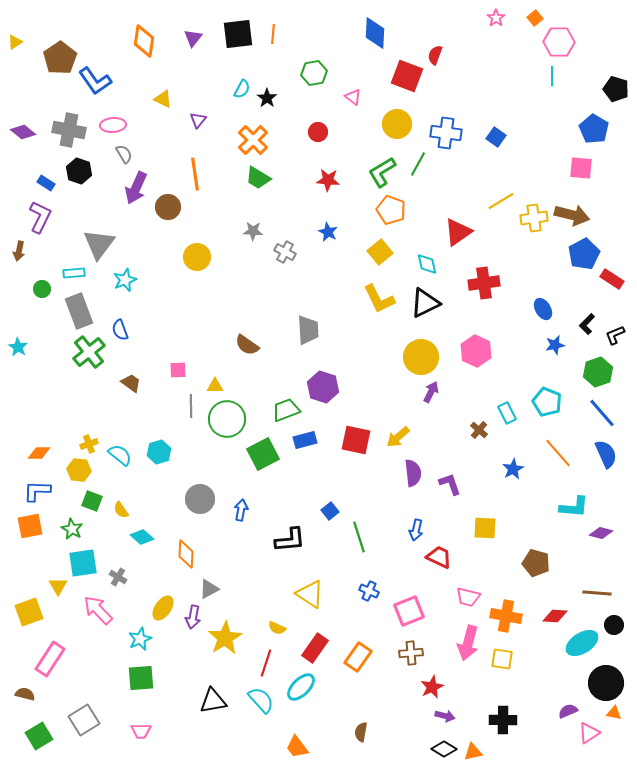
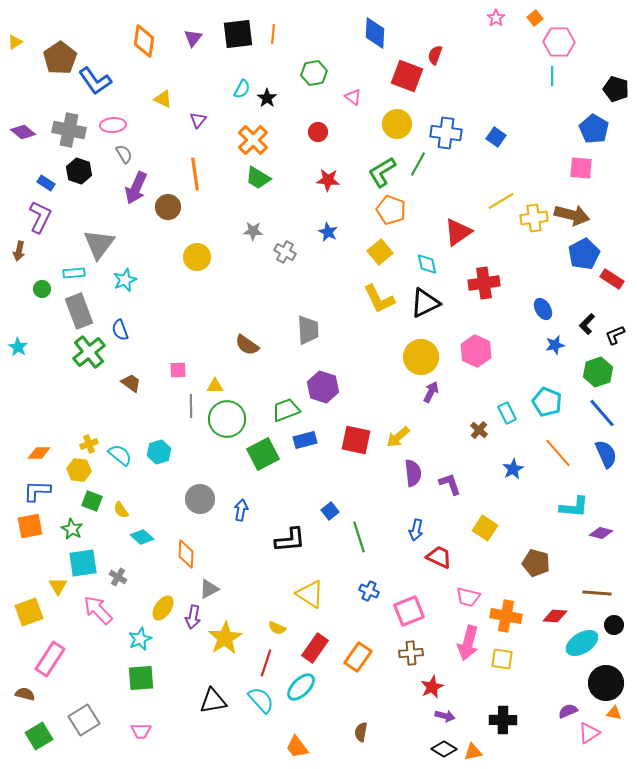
yellow square at (485, 528): rotated 30 degrees clockwise
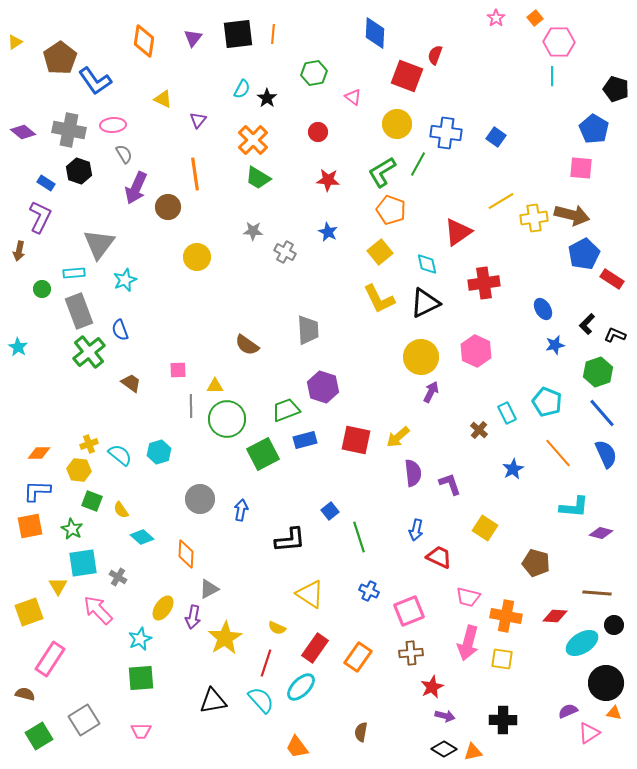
black L-shape at (615, 335): rotated 45 degrees clockwise
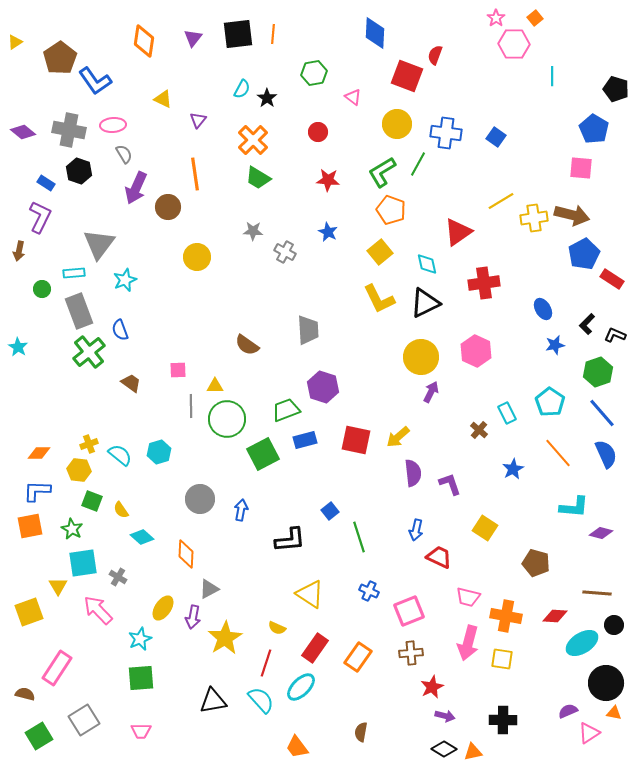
pink hexagon at (559, 42): moved 45 px left, 2 px down
cyan pentagon at (547, 402): moved 3 px right; rotated 12 degrees clockwise
pink rectangle at (50, 659): moved 7 px right, 9 px down
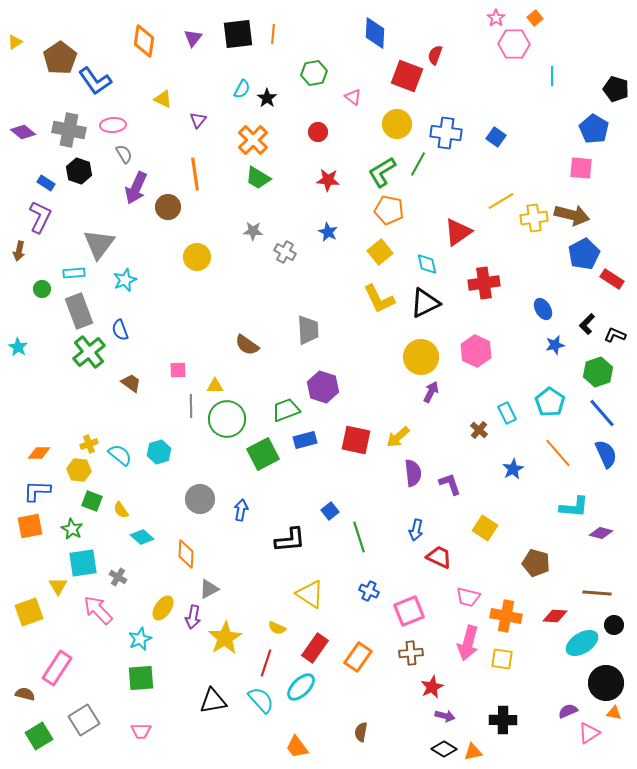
orange pentagon at (391, 210): moved 2 px left; rotated 8 degrees counterclockwise
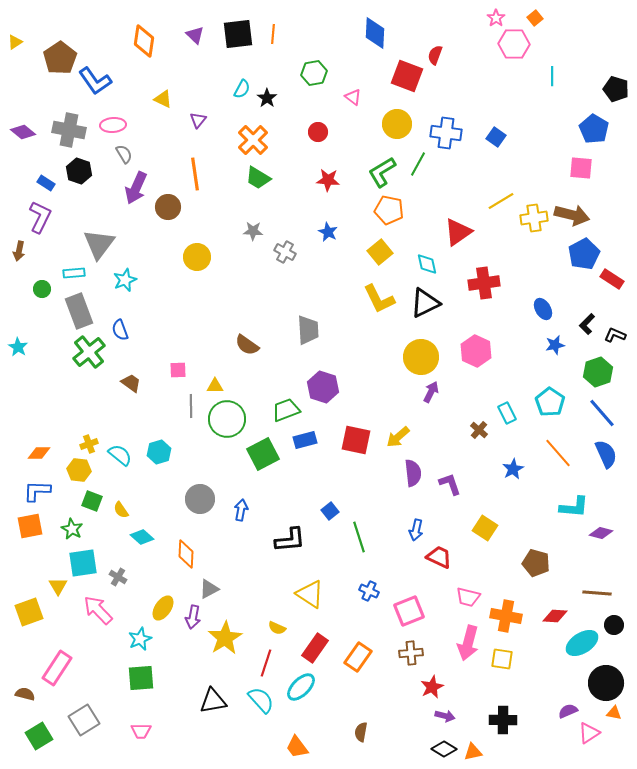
purple triangle at (193, 38): moved 2 px right, 3 px up; rotated 24 degrees counterclockwise
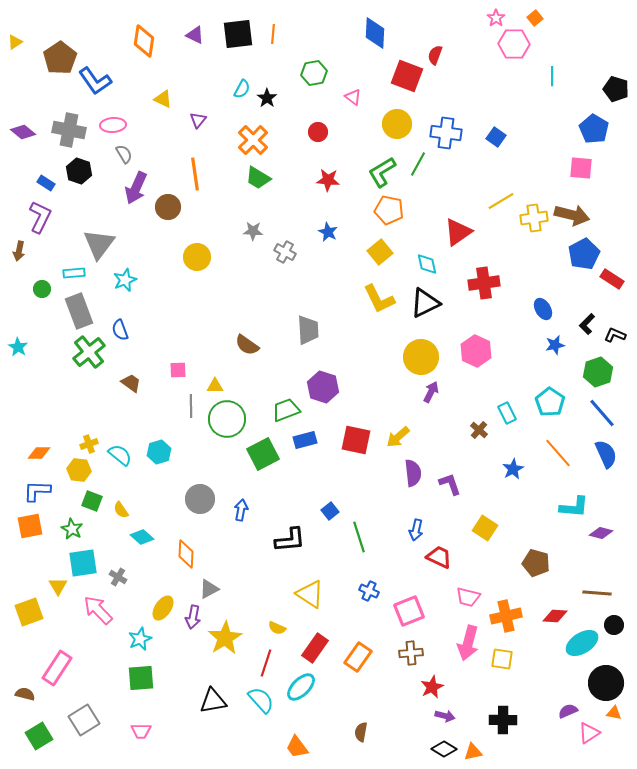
purple triangle at (195, 35): rotated 18 degrees counterclockwise
orange cross at (506, 616): rotated 24 degrees counterclockwise
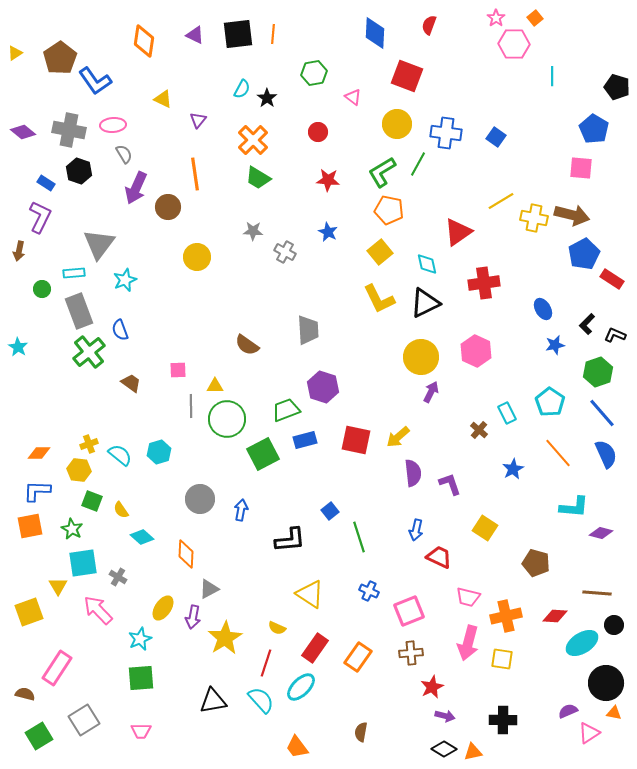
yellow triangle at (15, 42): moved 11 px down
red semicircle at (435, 55): moved 6 px left, 30 px up
black pentagon at (616, 89): moved 1 px right, 2 px up
yellow cross at (534, 218): rotated 20 degrees clockwise
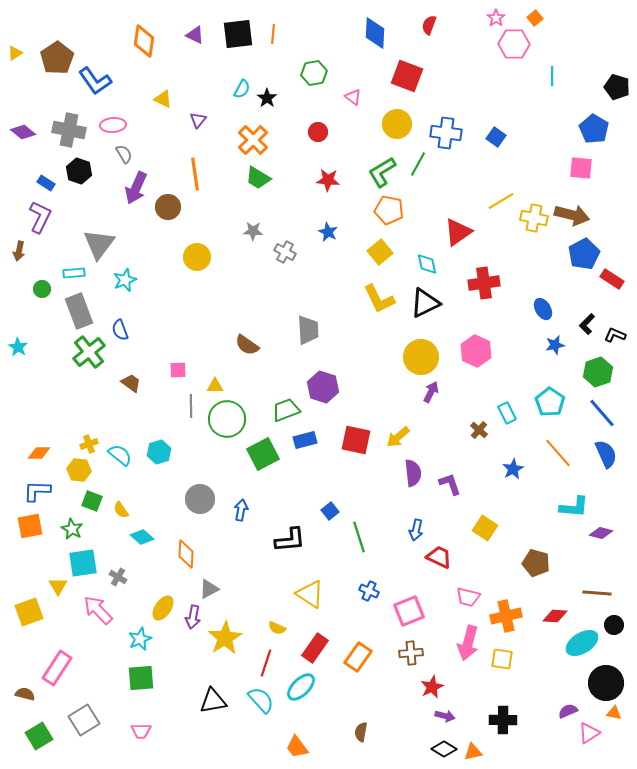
brown pentagon at (60, 58): moved 3 px left
